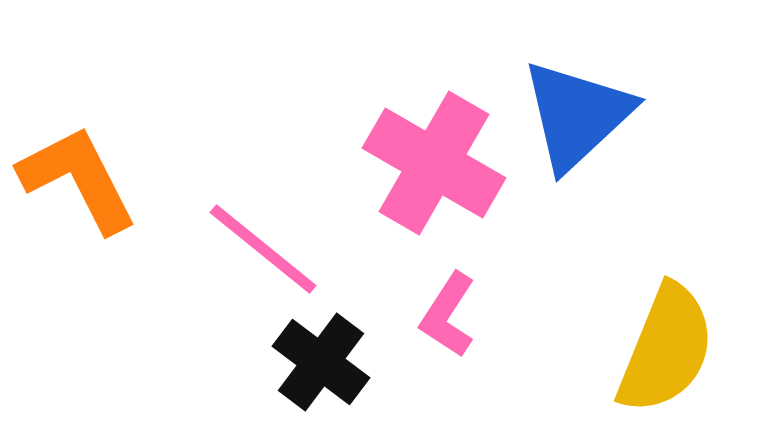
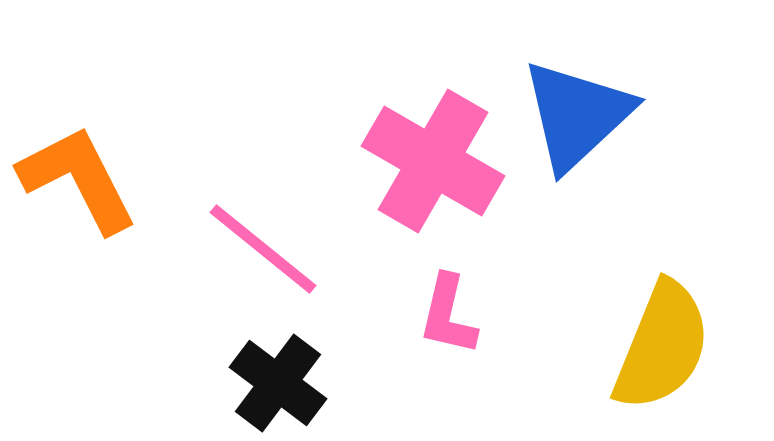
pink cross: moved 1 px left, 2 px up
pink L-shape: rotated 20 degrees counterclockwise
yellow semicircle: moved 4 px left, 3 px up
black cross: moved 43 px left, 21 px down
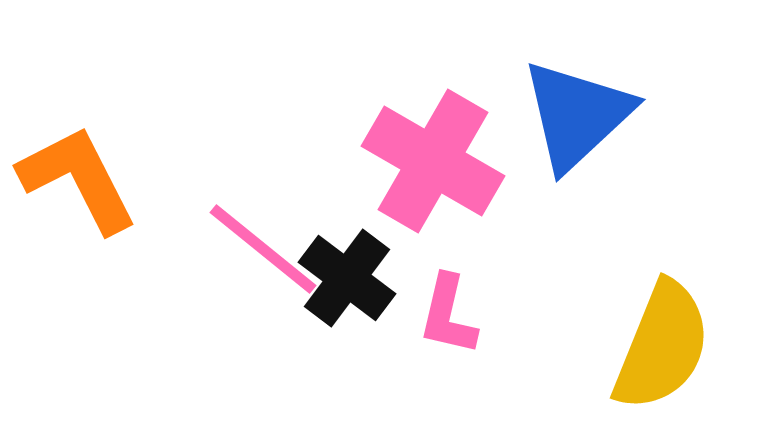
black cross: moved 69 px right, 105 px up
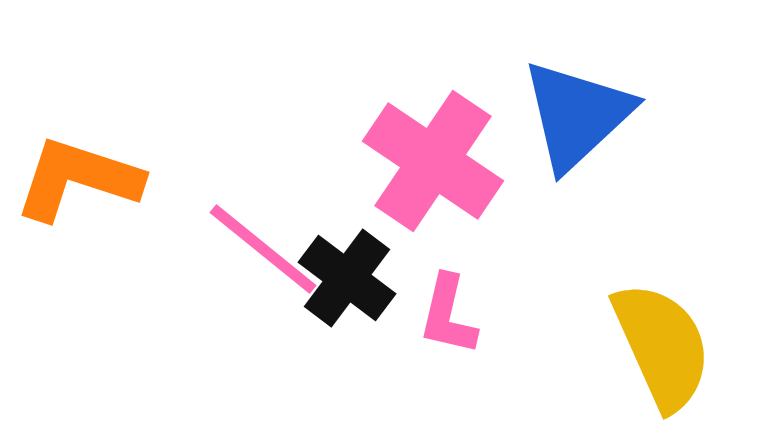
pink cross: rotated 4 degrees clockwise
orange L-shape: rotated 45 degrees counterclockwise
yellow semicircle: rotated 46 degrees counterclockwise
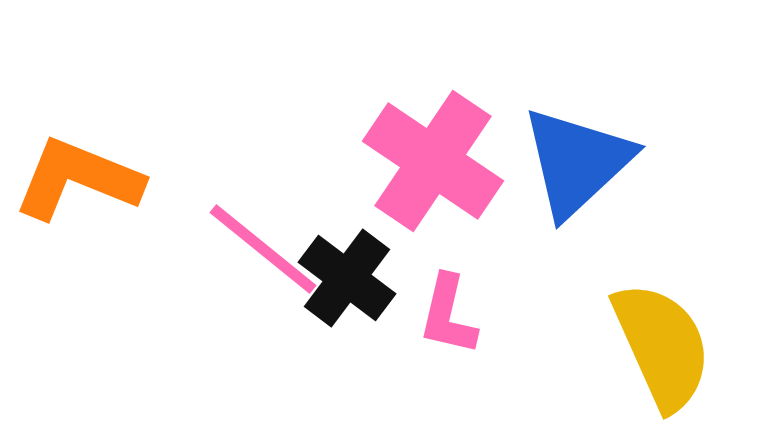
blue triangle: moved 47 px down
orange L-shape: rotated 4 degrees clockwise
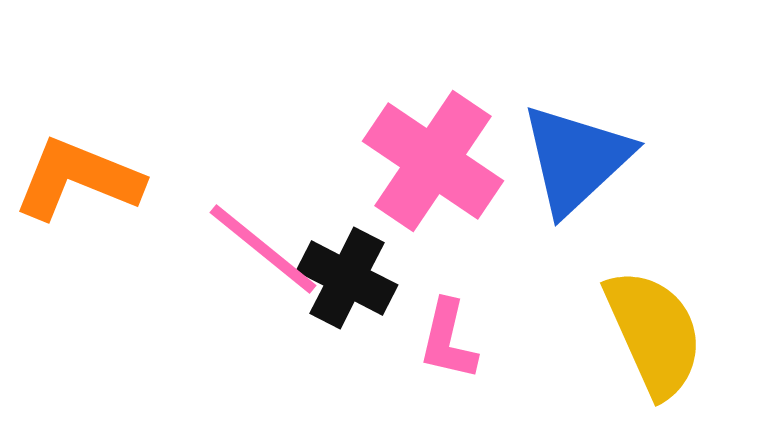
blue triangle: moved 1 px left, 3 px up
black cross: rotated 10 degrees counterclockwise
pink L-shape: moved 25 px down
yellow semicircle: moved 8 px left, 13 px up
